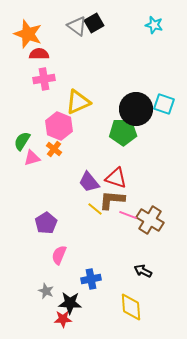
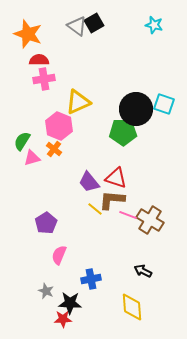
red semicircle: moved 6 px down
yellow diamond: moved 1 px right
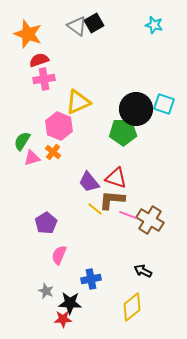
red semicircle: rotated 18 degrees counterclockwise
orange cross: moved 1 px left, 3 px down
yellow diamond: rotated 56 degrees clockwise
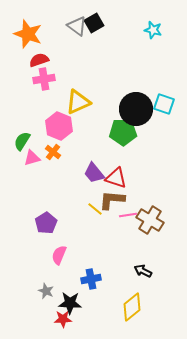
cyan star: moved 1 px left, 5 px down
purple trapezoid: moved 5 px right, 9 px up
pink line: rotated 30 degrees counterclockwise
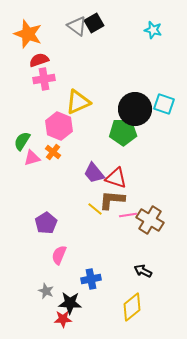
black circle: moved 1 px left
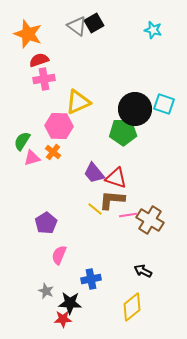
pink hexagon: rotated 20 degrees counterclockwise
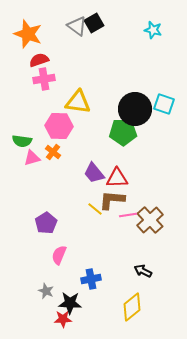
yellow triangle: rotated 32 degrees clockwise
green semicircle: rotated 114 degrees counterclockwise
red triangle: moved 1 px right; rotated 20 degrees counterclockwise
brown cross: rotated 16 degrees clockwise
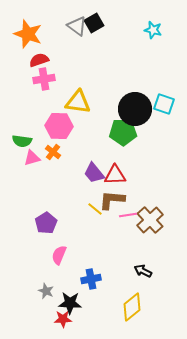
red triangle: moved 2 px left, 3 px up
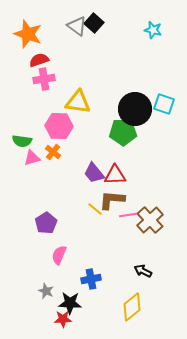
black square: rotated 18 degrees counterclockwise
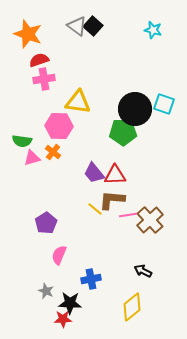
black square: moved 1 px left, 3 px down
